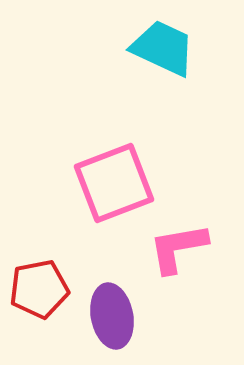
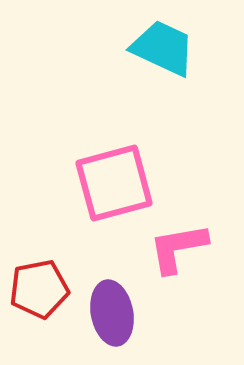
pink square: rotated 6 degrees clockwise
purple ellipse: moved 3 px up
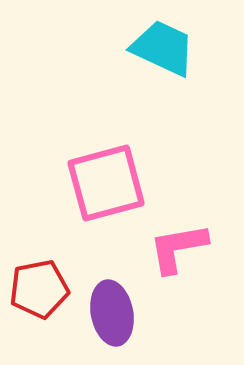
pink square: moved 8 px left
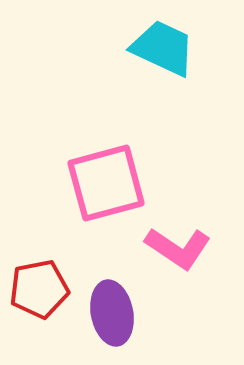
pink L-shape: rotated 136 degrees counterclockwise
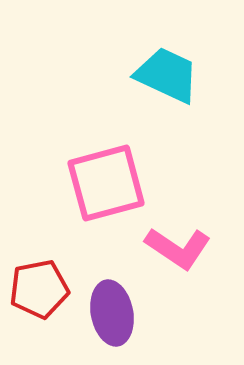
cyan trapezoid: moved 4 px right, 27 px down
